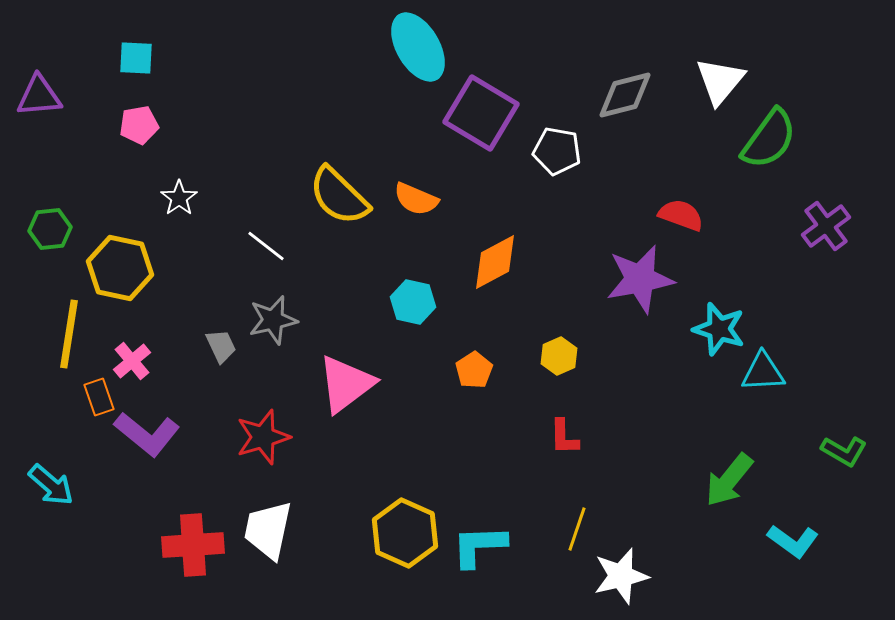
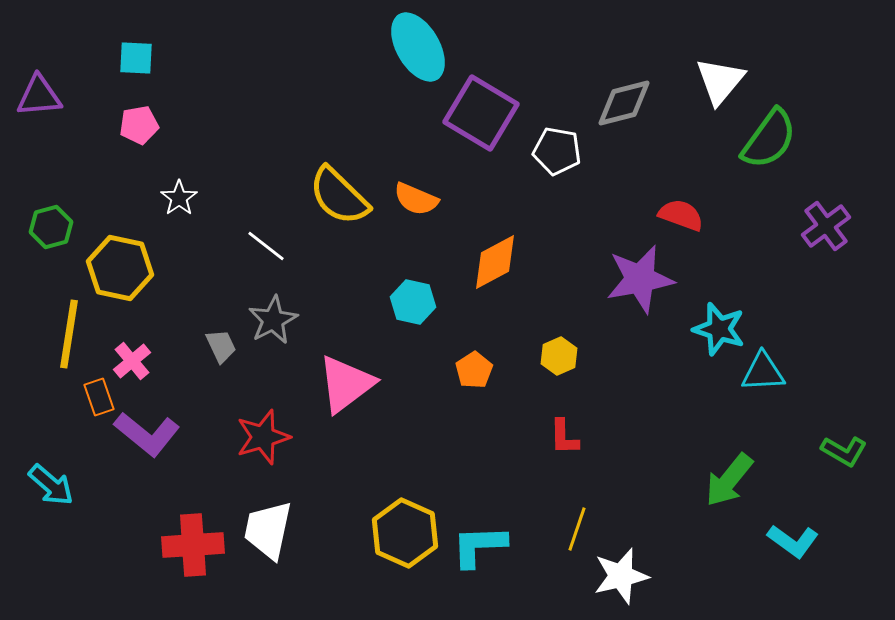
gray diamond at (625, 95): moved 1 px left, 8 px down
green hexagon at (50, 229): moved 1 px right, 2 px up; rotated 9 degrees counterclockwise
gray star at (273, 320): rotated 15 degrees counterclockwise
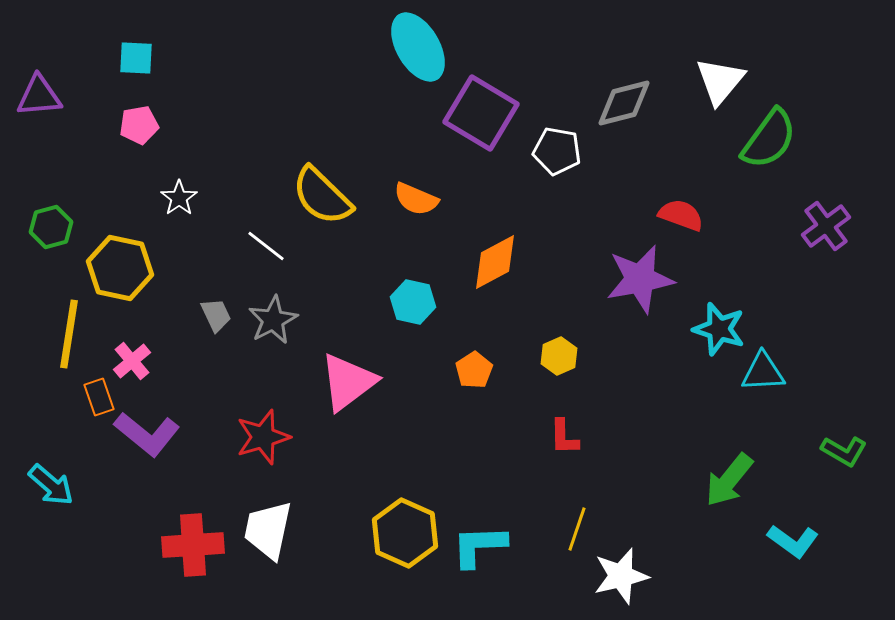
yellow semicircle at (339, 196): moved 17 px left
gray trapezoid at (221, 346): moved 5 px left, 31 px up
pink triangle at (346, 384): moved 2 px right, 2 px up
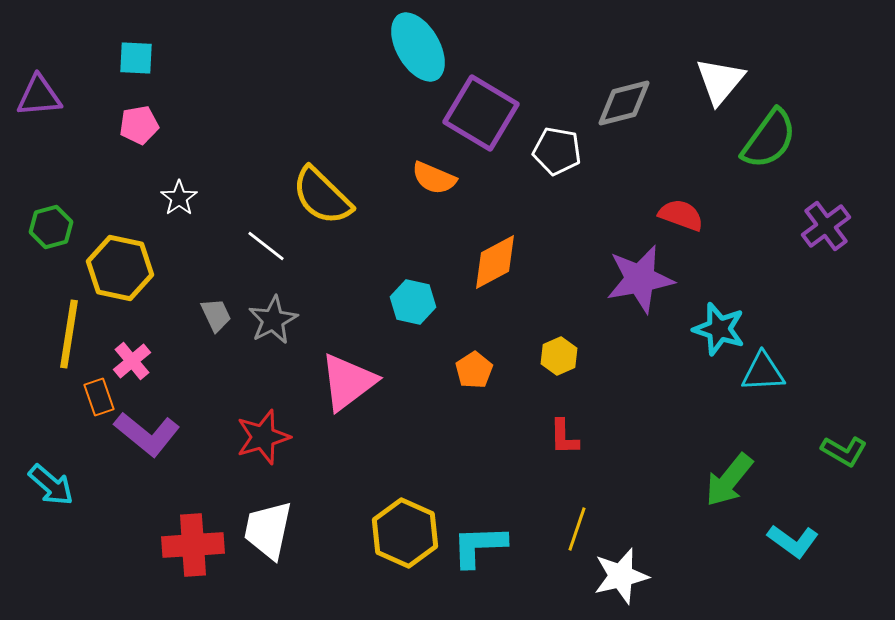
orange semicircle at (416, 199): moved 18 px right, 21 px up
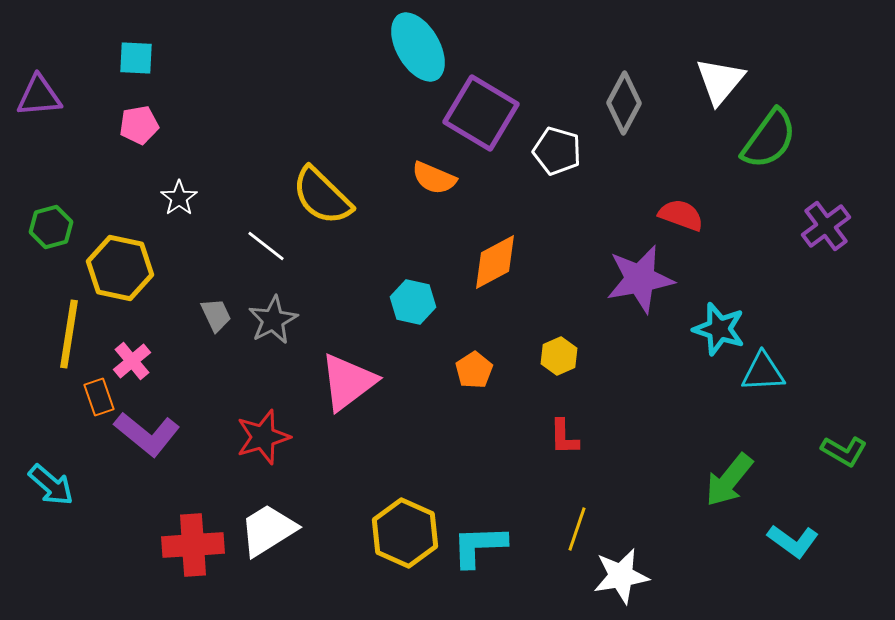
gray diamond at (624, 103): rotated 48 degrees counterclockwise
white pentagon at (557, 151): rotated 6 degrees clockwise
white trapezoid at (268, 530): rotated 46 degrees clockwise
white star at (621, 576): rotated 4 degrees clockwise
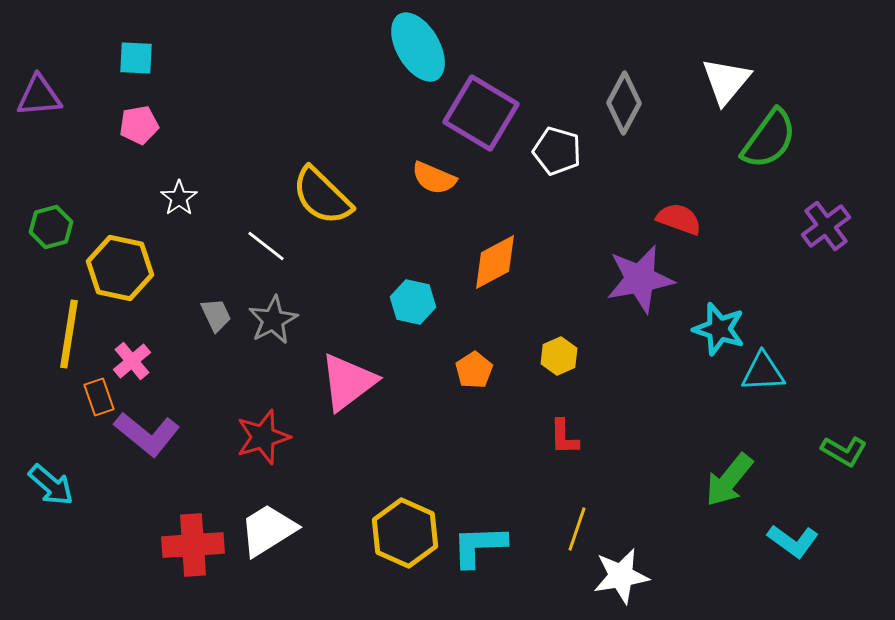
white triangle at (720, 81): moved 6 px right
red semicircle at (681, 215): moved 2 px left, 4 px down
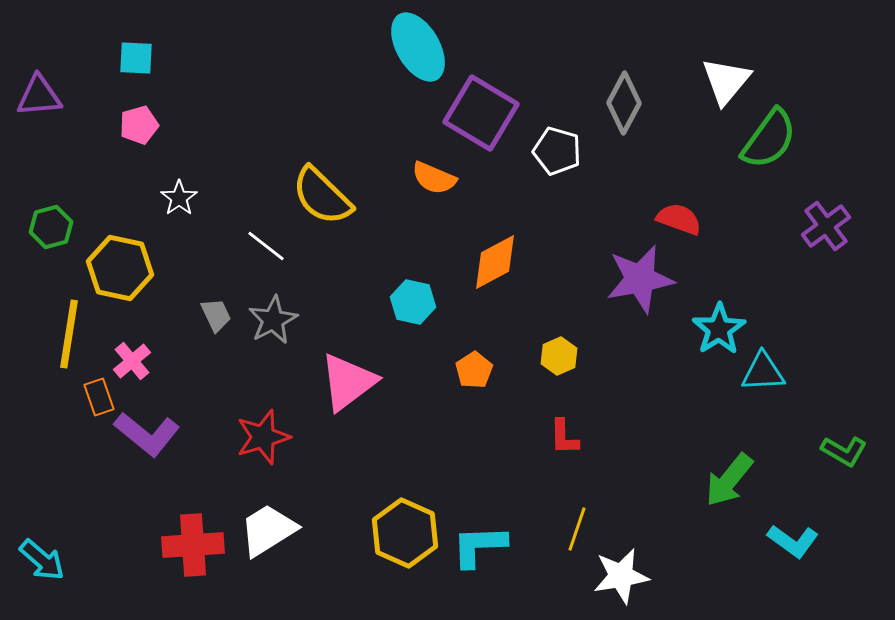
pink pentagon at (139, 125): rotated 6 degrees counterclockwise
cyan star at (719, 329): rotated 22 degrees clockwise
cyan arrow at (51, 485): moved 9 px left, 75 px down
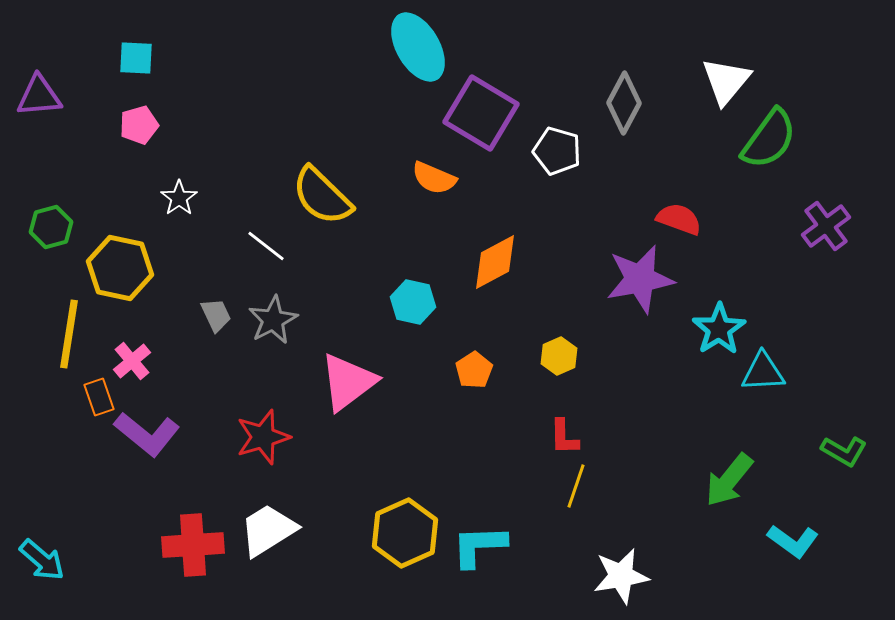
yellow line at (577, 529): moved 1 px left, 43 px up
yellow hexagon at (405, 533): rotated 12 degrees clockwise
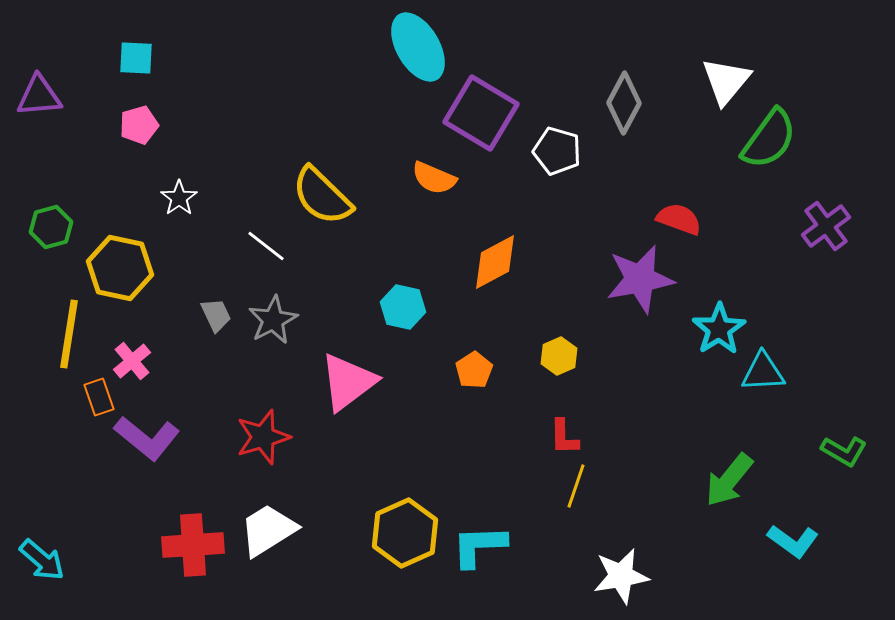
cyan hexagon at (413, 302): moved 10 px left, 5 px down
purple L-shape at (147, 434): moved 4 px down
